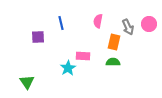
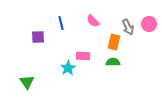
pink semicircle: moved 5 px left; rotated 56 degrees counterclockwise
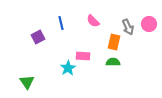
purple square: rotated 24 degrees counterclockwise
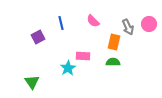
green triangle: moved 5 px right
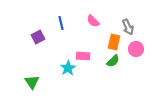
pink circle: moved 13 px left, 25 px down
green semicircle: moved 1 px up; rotated 136 degrees clockwise
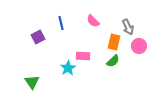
pink circle: moved 3 px right, 3 px up
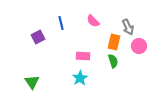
green semicircle: rotated 64 degrees counterclockwise
cyan star: moved 12 px right, 10 px down
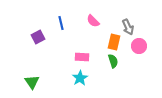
pink rectangle: moved 1 px left, 1 px down
